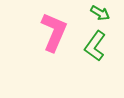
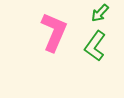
green arrow: rotated 102 degrees clockwise
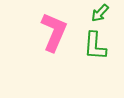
green L-shape: rotated 32 degrees counterclockwise
